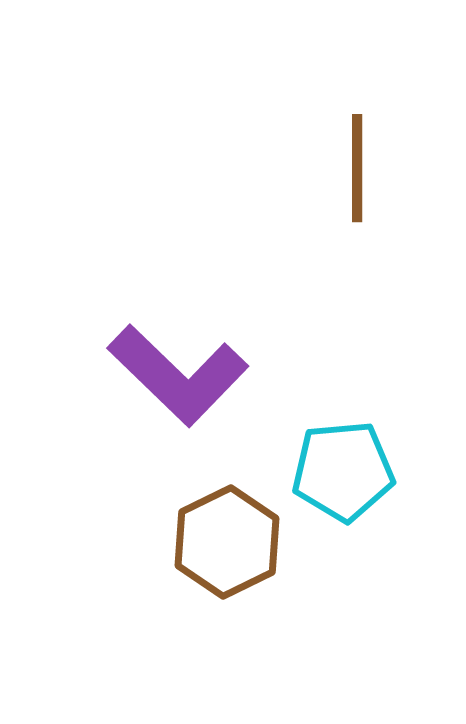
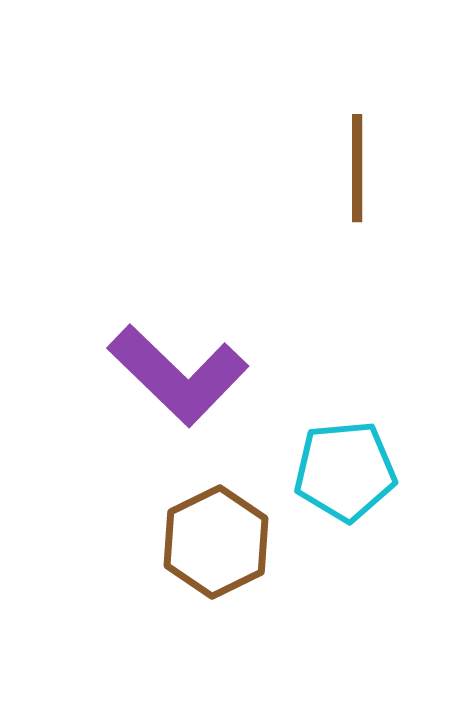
cyan pentagon: moved 2 px right
brown hexagon: moved 11 px left
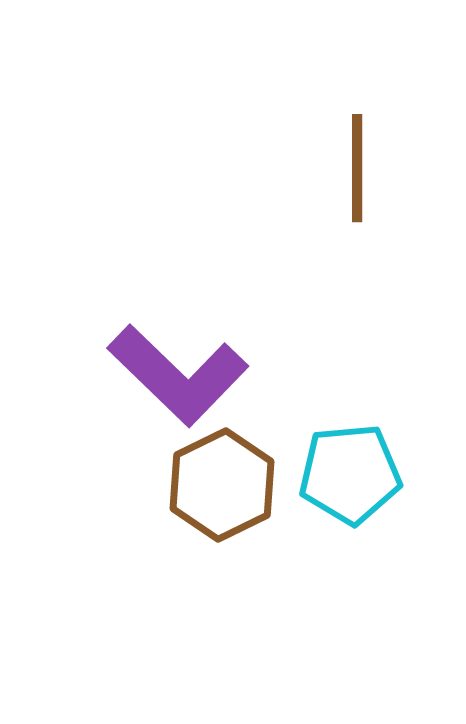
cyan pentagon: moved 5 px right, 3 px down
brown hexagon: moved 6 px right, 57 px up
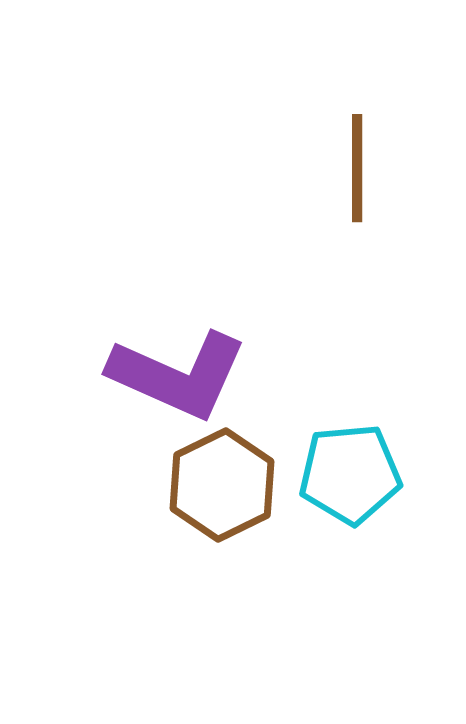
purple L-shape: rotated 20 degrees counterclockwise
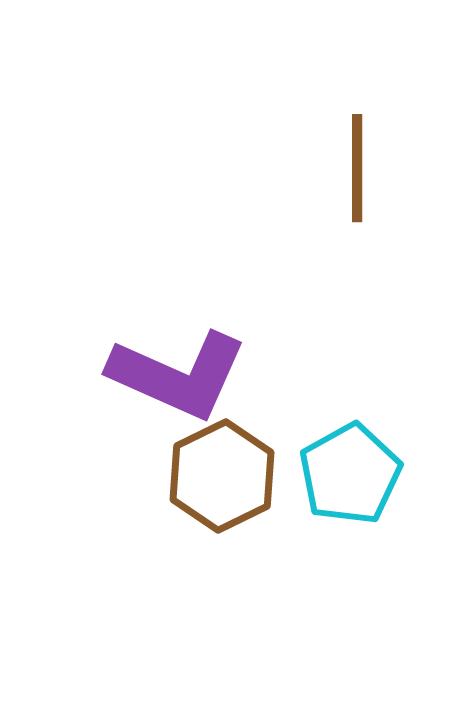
cyan pentagon: rotated 24 degrees counterclockwise
brown hexagon: moved 9 px up
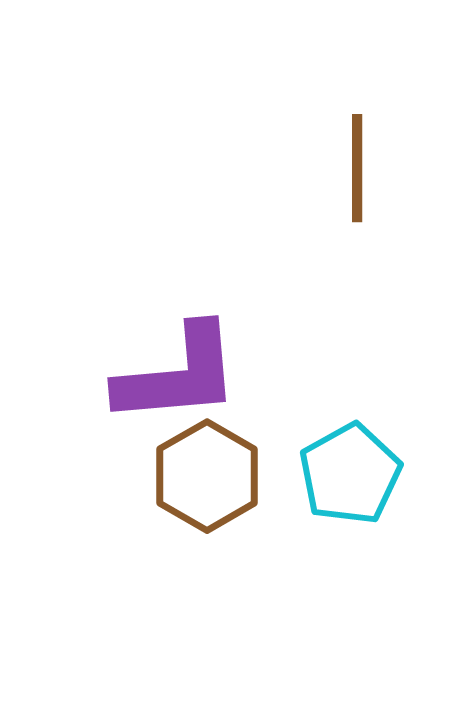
purple L-shape: rotated 29 degrees counterclockwise
brown hexagon: moved 15 px left; rotated 4 degrees counterclockwise
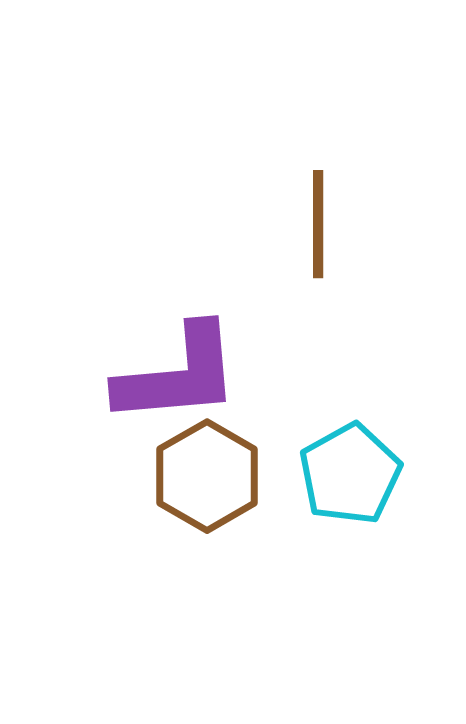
brown line: moved 39 px left, 56 px down
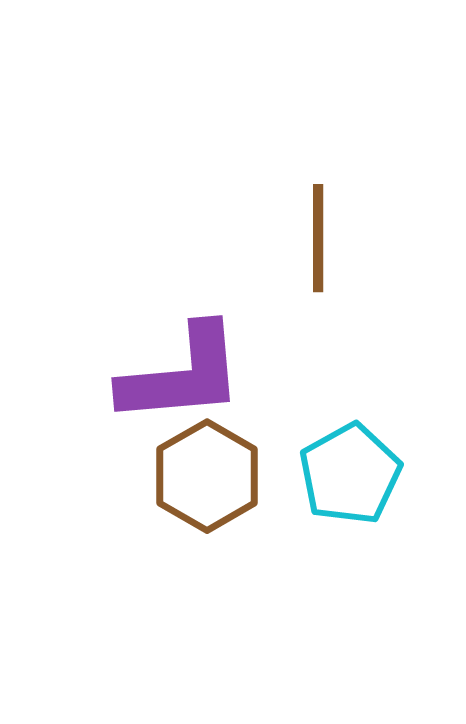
brown line: moved 14 px down
purple L-shape: moved 4 px right
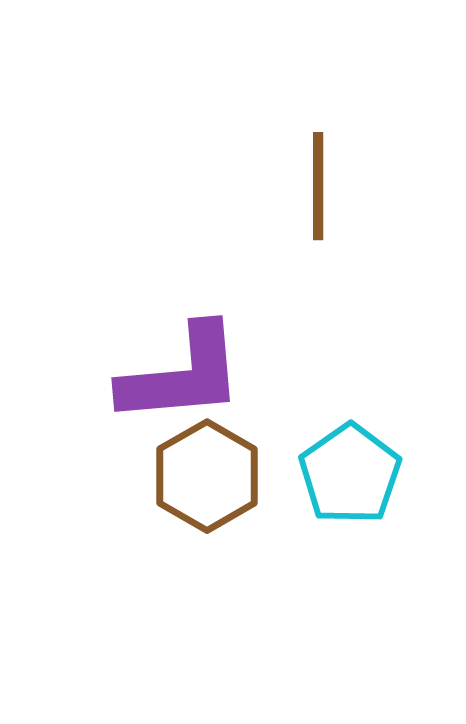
brown line: moved 52 px up
cyan pentagon: rotated 6 degrees counterclockwise
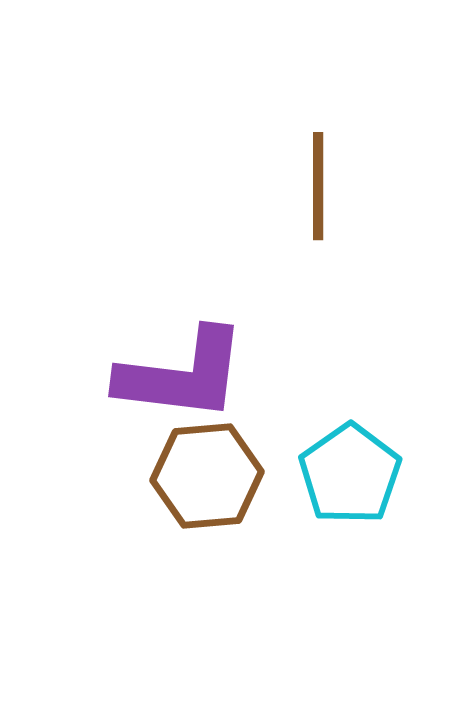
purple L-shape: rotated 12 degrees clockwise
brown hexagon: rotated 25 degrees clockwise
